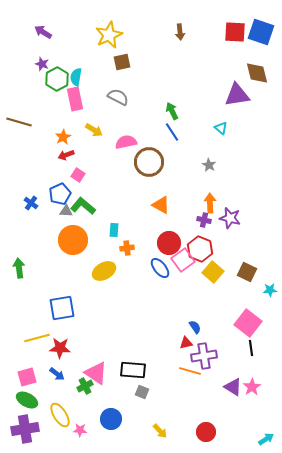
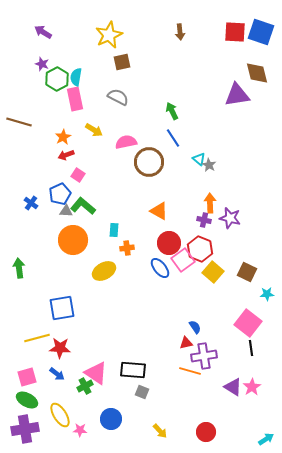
cyan triangle at (221, 128): moved 22 px left, 31 px down
blue line at (172, 132): moved 1 px right, 6 px down
orange triangle at (161, 205): moved 2 px left, 6 px down
cyan star at (270, 290): moved 3 px left, 4 px down
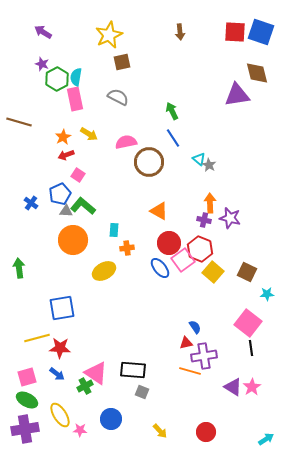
yellow arrow at (94, 130): moved 5 px left, 4 px down
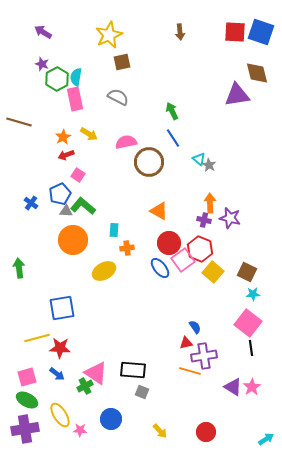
cyan star at (267, 294): moved 14 px left
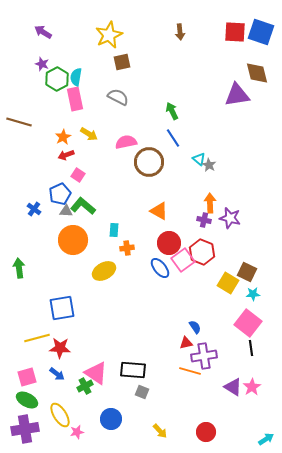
blue cross at (31, 203): moved 3 px right, 6 px down
red hexagon at (200, 249): moved 2 px right, 3 px down
yellow square at (213, 272): moved 15 px right, 11 px down; rotated 10 degrees counterclockwise
pink star at (80, 430): moved 3 px left, 2 px down; rotated 16 degrees counterclockwise
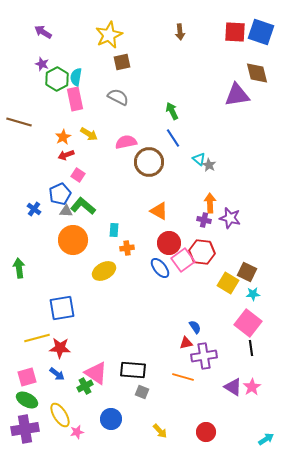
red hexagon at (202, 252): rotated 15 degrees counterclockwise
orange line at (190, 371): moved 7 px left, 6 px down
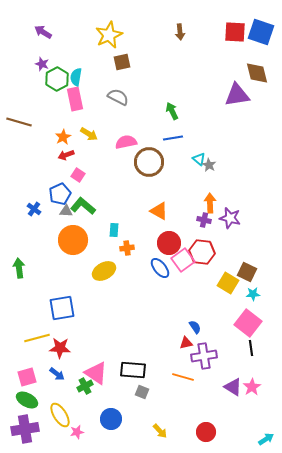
blue line at (173, 138): rotated 66 degrees counterclockwise
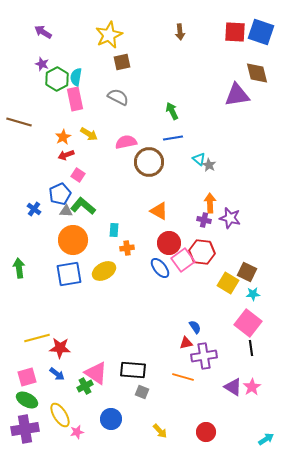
blue square at (62, 308): moved 7 px right, 34 px up
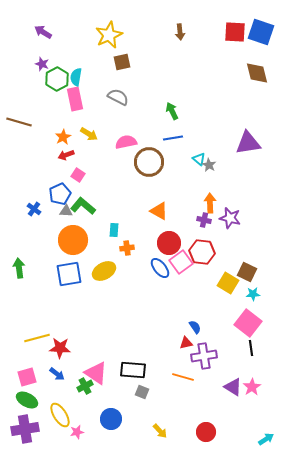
purple triangle at (237, 95): moved 11 px right, 48 px down
pink square at (183, 260): moved 2 px left, 2 px down
